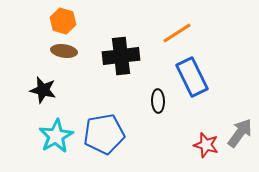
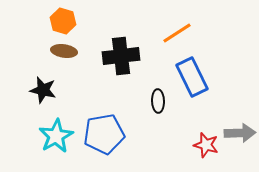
gray arrow: rotated 52 degrees clockwise
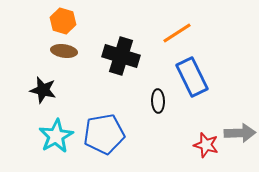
black cross: rotated 24 degrees clockwise
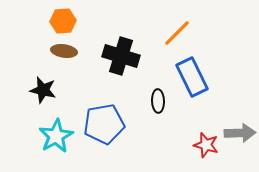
orange hexagon: rotated 20 degrees counterclockwise
orange line: rotated 12 degrees counterclockwise
blue pentagon: moved 10 px up
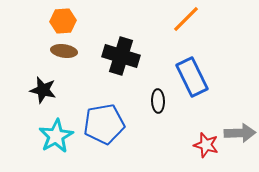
orange line: moved 9 px right, 14 px up
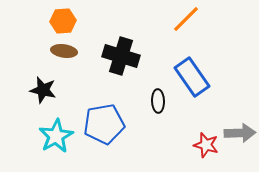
blue rectangle: rotated 9 degrees counterclockwise
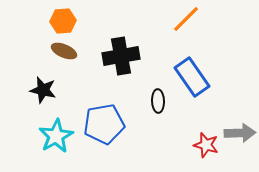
brown ellipse: rotated 15 degrees clockwise
black cross: rotated 27 degrees counterclockwise
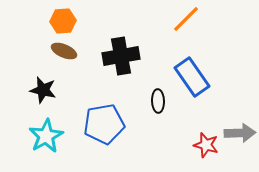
cyan star: moved 10 px left
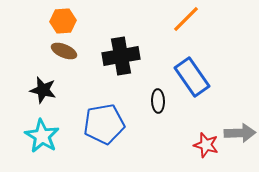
cyan star: moved 4 px left; rotated 12 degrees counterclockwise
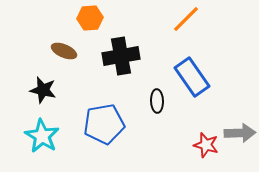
orange hexagon: moved 27 px right, 3 px up
black ellipse: moved 1 px left
